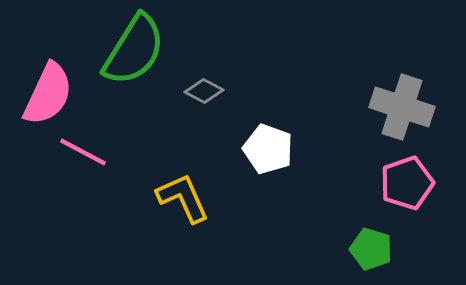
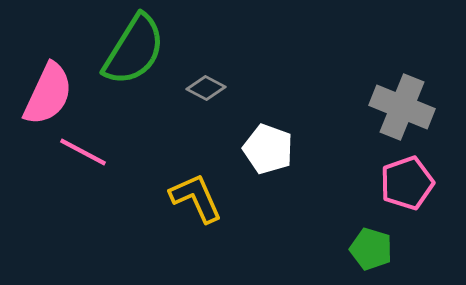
gray diamond: moved 2 px right, 3 px up
gray cross: rotated 4 degrees clockwise
yellow L-shape: moved 13 px right
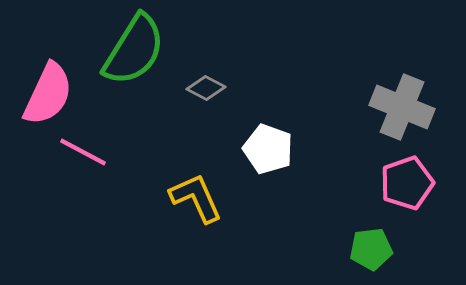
green pentagon: rotated 24 degrees counterclockwise
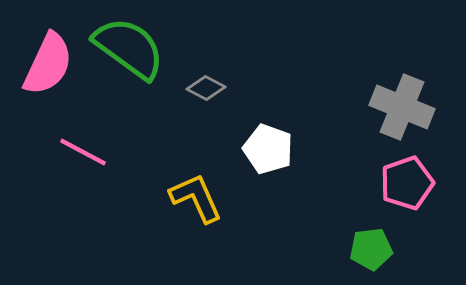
green semicircle: moved 5 px left, 2 px up; rotated 86 degrees counterclockwise
pink semicircle: moved 30 px up
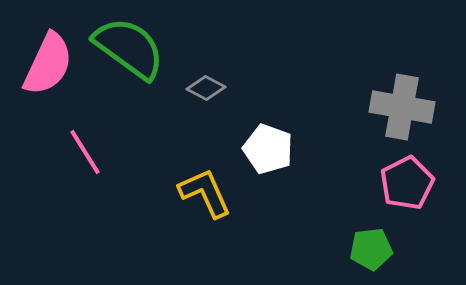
gray cross: rotated 12 degrees counterclockwise
pink line: moved 2 px right; rotated 30 degrees clockwise
pink pentagon: rotated 8 degrees counterclockwise
yellow L-shape: moved 9 px right, 5 px up
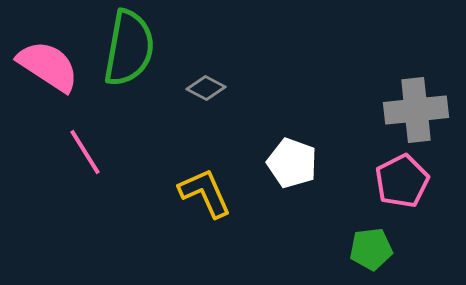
green semicircle: rotated 64 degrees clockwise
pink semicircle: moved 2 px down; rotated 82 degrees counterclockwise
gray cross: moved 14 px right, 3 px down; rotated 16 degrees counterclockwise
white pentagon: moved 24 px right, 14 px down
pink pentagon: moved 5 px left, 2 px up
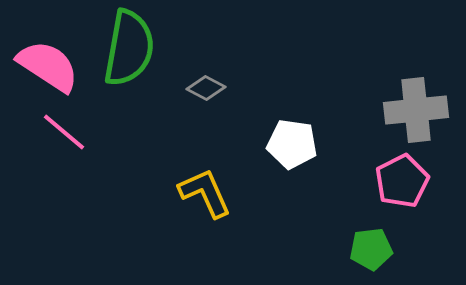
pink line: moved 21 px left, 20 px up; rotated 18 degrees counterclockwise
white pentagon: moved 19 px up; rotated 12 degrees counterclockwise
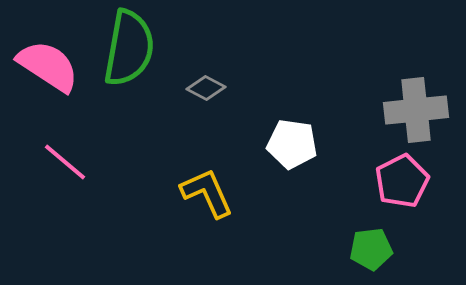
pink line: moved 1 px right, 30 px down
yellow L-shape: moved 2 px right
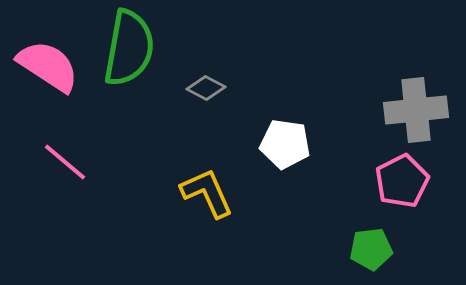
white pentagon: moved 7 px left
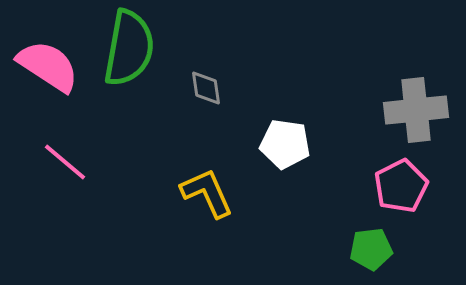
gray diamond: rotated 54 degrees clockwise
pink pentagon: moved 1 px left, 5 px down
